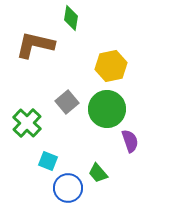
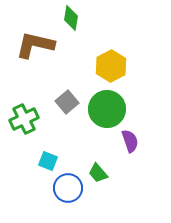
yellow hexagon: rotated 16 degrees counterclockwise
green cross: moved 3 px left, 4 px up; rotated 20 degrees clockwise
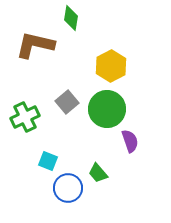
green cross: moved 1 px right, 2 px up
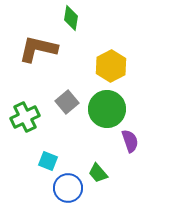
brown L-shape: moved 3 px right, 4 px down
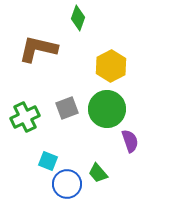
green diamond: moved 7 px right; rotated 10 degrees clockwise
gray square: moved 6 px down; rotated 20 degrees clockwise
blue circle: moved 1 px left, 4 px up
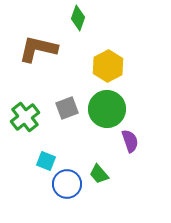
yellow hexagon: moved 3 px left
green cross: rotated 12 degrees counterclockwise
cyan square: moved 2 px left
green trapezoid: moved 1 px right, 1 px down
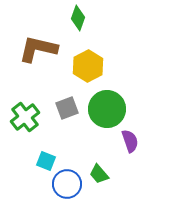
yellow hexagon: moved 20 px left
